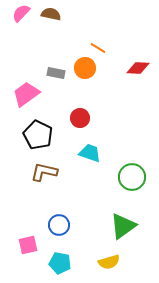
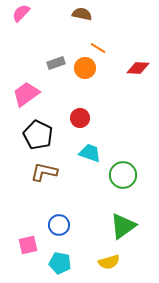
brown semicircle: moved 31 px right
gray rectangle: moved 10 px up; rotated 30 degrees counterclockwise
green circle: moved 9 px left, 2 px up
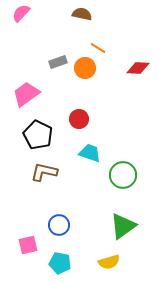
gray rectangle: moved 2 px right, 1 px up
red circle: moved 1 px left, 1 px down
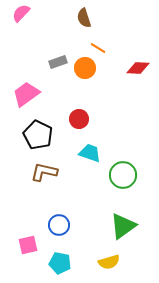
brown semicircle: moved 2 px right, 4 px down; rotated 120 degrees counterclockwise
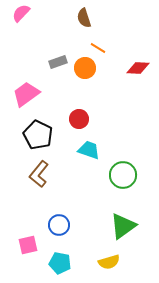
cyan trapezoid: moved 1 px left, 3 px up
brown L-shape: moved 5 px left, 2 px down; rotated 64 degrees counterclockwise
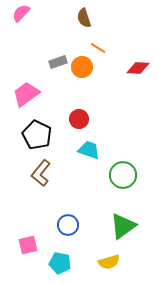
orange circle: moved 3 px left, 1 px up
black pentagon: moved 1 px left
brown L-shape: moved 2 px right, 1 px up
blue circle: moved 9 px right
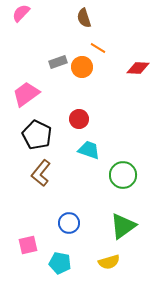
blue circle: moved 1 px right, 2 px up
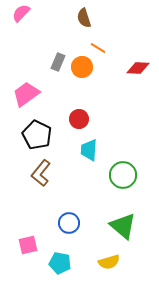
gray rectangle: rotated 48 degrees counterclockwise
cyan trapezoid: rotated 105 degrees counterclockwise
green triangle: rotated 44 degrees counterclockwise
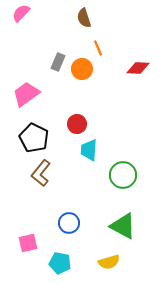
orange line: rotated 35 degrees clockwise
orange circle: moved 2 px down
red circle: moved 2 px left, 5 px down
black pentagon: moved 3 px left, 3 px down
green triangle: rotated 12 degrees counterclockwise
pink square: moved 2 px up
